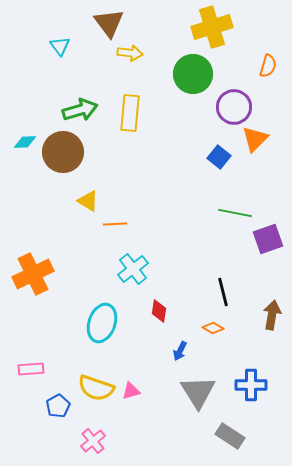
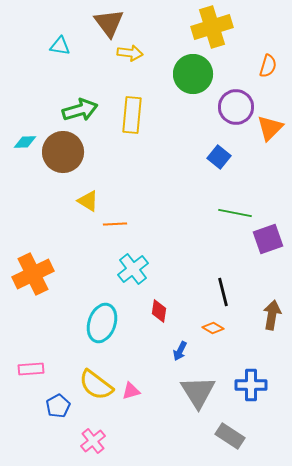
cyan triangle: rotated 45 degrees counterclockwise
purple circle: moved 2 px right
yellow rectangle: moved 2 px right, 2 px down
orange triangle: moved 15 px right, 11 px up
yellow semicircle: moved 3 px up; rotated 18 degrees clockwise
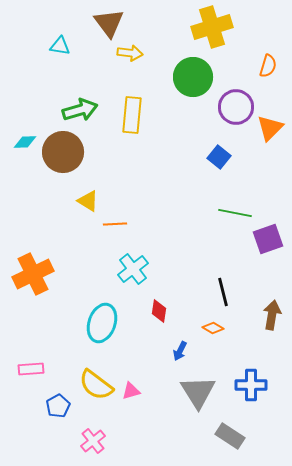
green circle: moved 3 px down
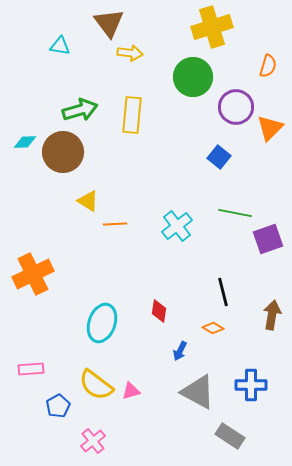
cyan cross: moved 44 px right, 43 px up
gray triangle: rotated 30 degrees counterclockwise
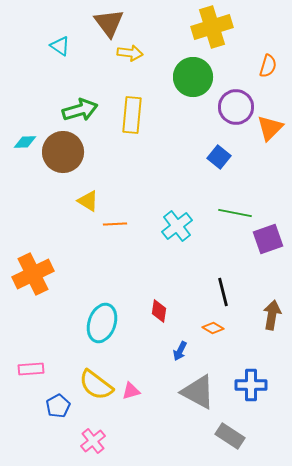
cyan triangle: rotated 25 degrees clockwise
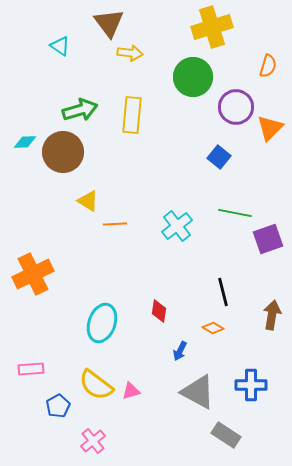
gray rectangle: moved 4 px left, 1 px up
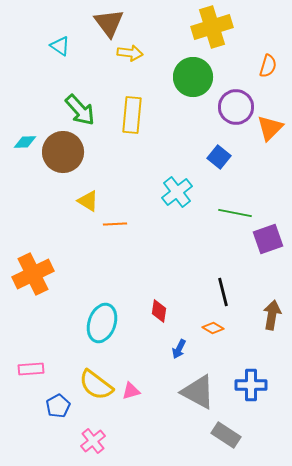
green arrow: rotated 64 degrees clockwise
cyan cross: moved 34 px up
blue arrow: moved 1 px left, 2 px up
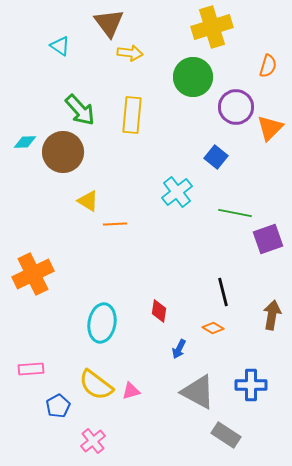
blue square: moved 3 px left
cyan ellipse: rotated 9 degrees counterclockwise
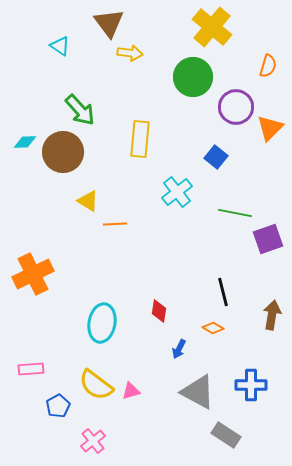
yellow cross: rotated 33 degrees counterclockwise
yellow rectangle: moved 8 px right, 24 px down
